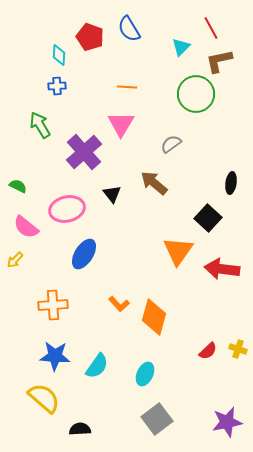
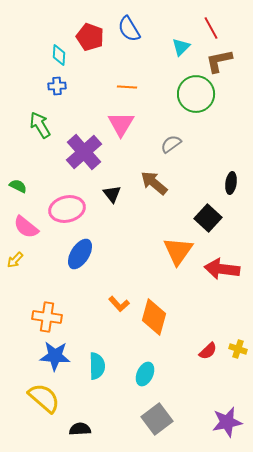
blue ellipse: moved 4 px left
orange cross: moved 6 px left, 12 px down; rotated 12 degrees clockwise
cyan semicircle: rotated 36 degrees counterclockwise
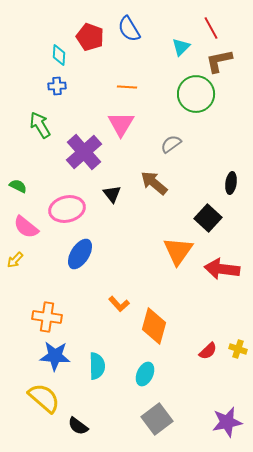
orange diamond: moved 9 px down
black semicircle: moved 2 px left, 3 px up; rotated 140 degrees counterclockwise
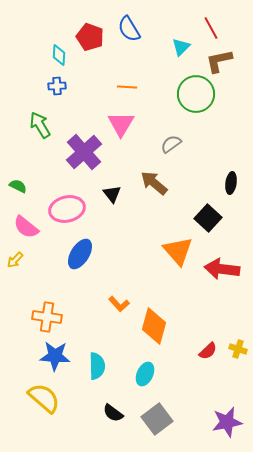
orange triangle: rotated 16 degrees counterclockwise
black semicircle: moved 35 px right, 13 px up
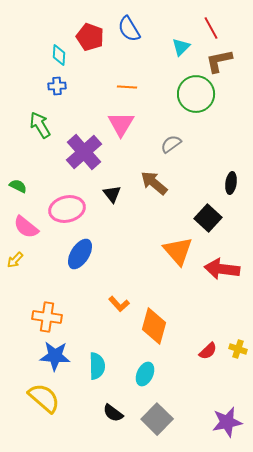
gray square: rotated 8 degrees counterclockwise
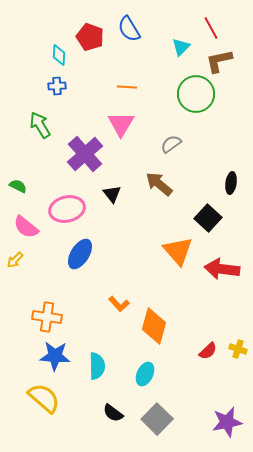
purple cross: moved 1 px right, 2 px down
brown arrow: moved 5 px right, 1 px down
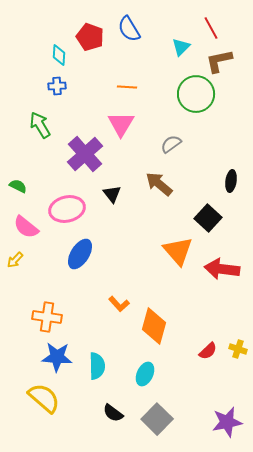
black ellipse: moved 2 px up
blue star: moved 2 px right, 1 px down
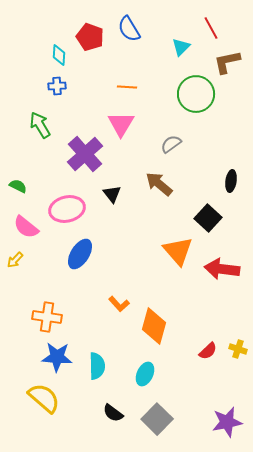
brown L-shape: moved 8 px right, 1 px down
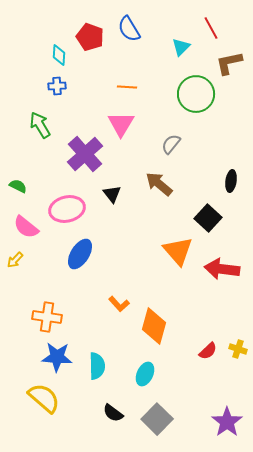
brown L-shape: moved 2 px right, 1 px down
gray semicircle: rotated 15 degrees counterclockwise
purple star: rotated 24 degrees counterclockwise
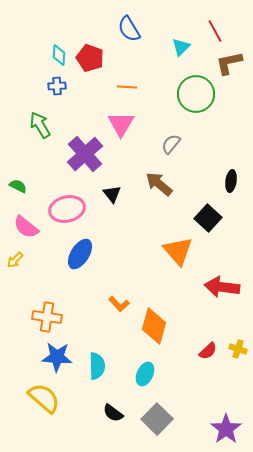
red line: moved 4 px right, 3 px down
red pentagon: moved 21 px down
red arrow: moved 18 px down
purple star: moved 1 px left, 7 px down
